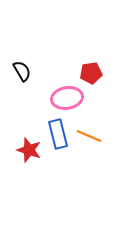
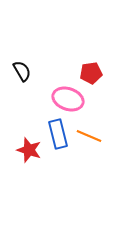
pink ellipse: moved 1 px right, 1 px down; rotated 28 degrees clockwise
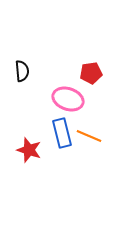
black semicircle: rotated 25 degrees clockwise
blue rectangle: moved 4 px right, 1 px up
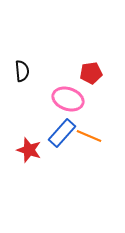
blue rectangle: rotated 56 degrees clockwise
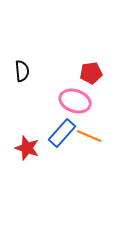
pink ellipse: moved 7 px right, 2 px down
red star: moved 2 px left, 2 px up
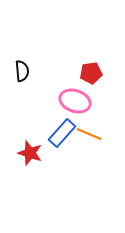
orange line: moved 2 px up
red star: moved 3 px right, 5 px down
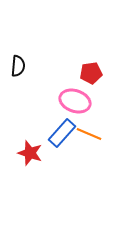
black semicircle: moved 4 px left, 5 px up; rotated 10 degrees clockwise
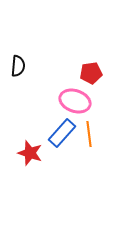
orange line: rotated 60 degrees clockwise
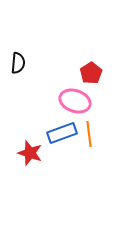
black semicircle: moved 3 px up
red pentagon: rotated 25 degrees counterclockwise
blue rectangle: rotated 28 degrees clockwise
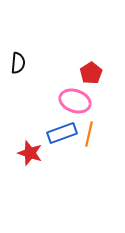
orange line: rotated 20 degrees clockwise
